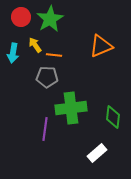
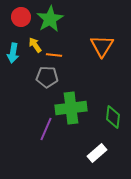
orange triangle: moved 1 px right; rotated 35 degrees counterclockwise
purple line: moved 1 px right; rotated 15 degrees clockwise
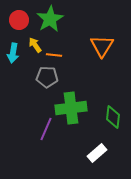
red circle: moved 2 px left, 3 px down
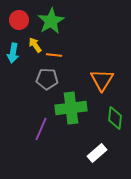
green star: moved 1 px right, 2 px down
orange triangle: moved 34 px down
gray pentagon: moved 2 px down
green diamond: moved 2 px right, 1 px down
purple line: moved 5 px left
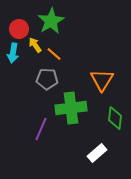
red circle: moved 9 px down
orange line: moved 1 px up; rotated 35 degrees clockwise
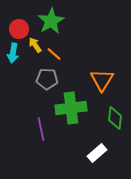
purple line: rotated 35 degrees counterclockwise
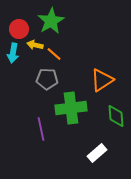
yellow arrow: rotated 42 degrees counterclockwise
orange triangle: rotated 25 degrees clockwise
green diamond: moved 1 px right, 2 px up; rotated 10 degrees counterclockwise
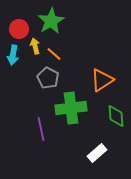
yellow arrow: moved 1 px down; rotated 63 degrees clockwise
cyan arrow: moved 2 px down
gray pentagon: moved 1 px right, 1 px up; rotated 25 degrees clockwise
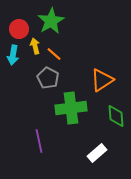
purple line: moved 2 px left, 12 px down
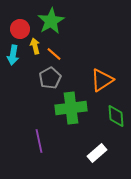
red circle: moved 1 px right
gray pentagon: moved 2 px right; rotated 15 degrees clockwise
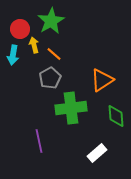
yellow arrow: moved 1 px left, 1 px up
